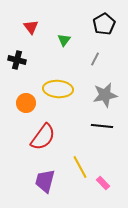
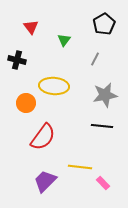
yellow ellipse: moved 4 px left, 3 px up
yellow line: rotated 55 degrees counterclockwise
purple trapezoid: rotated 30 degrees clockwise
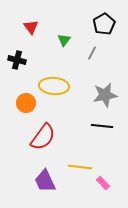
gray line: moved 3 px left, 6 px up
purple trapezoid: rotated 70 degrees counterclockwise
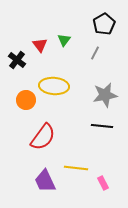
red triangle: moved 9 px right, 18 px down
gray line: moved 3 px right
black cross: rotated 24 degrees clockwise
orange circle: moved 3 px up
yellow line: moved 4 px left, 1 px down
pink rectangle: rotated 16 degrees clockwise
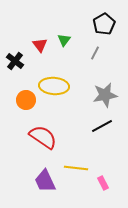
black cross: moved 2 px left, 1 px down
black line: rotated 35 degrees counterclockwise
red semicircle: rotated 92 degrees counterclockwise
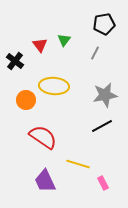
black pentagon: rotated 20 degrees clockwise
yellow line: moved 2 px right, 4 px up; rotated 10 degrees clockwise
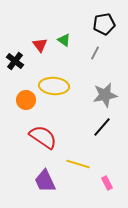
green triangle: rotated 32 degrees counterclockwise
black line: moved 1 px down; rotated 20 degrees counterclockwise
pink rectangle: moved 4 px right
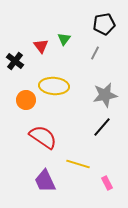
green triangle: moved 1 px up; rotated 32 degrees clockwise
red triangle: moved 1 px right, 1 px down
